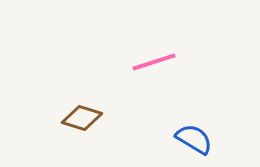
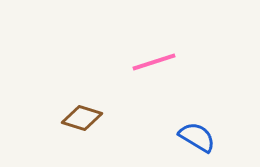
blue semicircle: moved 3 px right, 2 px up
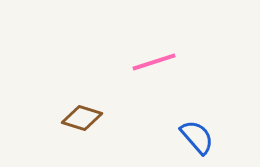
blue semicircle: rotated 18 degrees clockwise
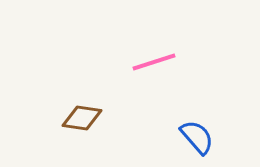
brown diamond: rotated 9 degrees counterclockwise
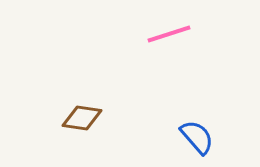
pink line: moved 15 px right, 28 px up
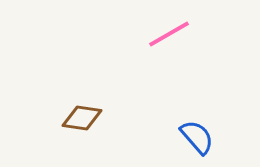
pink line: rotated 12 degrees counterclockwise
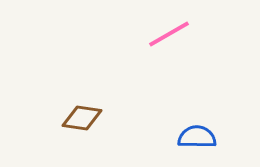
blue semicircle: rotated 48 degrees counterclockwise
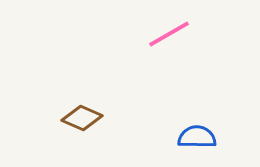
brown diamond: rotated 15 degrees clockwise
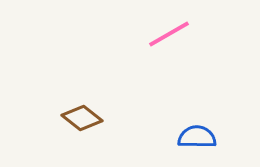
brown diamond: rotated 15 degrees clockwise
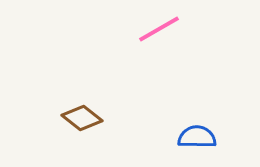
pink line: moved 10 px left, 5 px up
